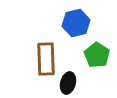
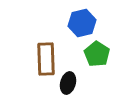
blue hexagon: moved 6 px right
green pentagon: moved 1 px up
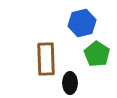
black ellipse: moved 2 px right; rotated 15 degrees counterclockwise
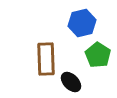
green pentagon: moved 1 px right, 1 px down
black ellipse: moved 1 px right, 1 px up; rotated 45 degrees counterclockwise
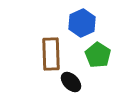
blue hexagon: rotated 12 degrees counterclockwise
brown rectangle: moved 5 px right, 5 px up
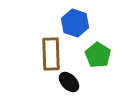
blue hexagon: moved 7 px left; rotated 16 degrees counterclockwise
black ellipse: moved 2 px left
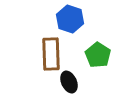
blue hexagon: moved 5 px left, 4 px up
black ellipse: rotated 20 degrees clockwise
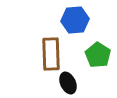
blue hexagon: moved 5 px right, 1 px down; rotated 24 degrees counterclockwise
black ellipse: moved 1 px left, 1 px down
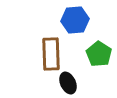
green pentagon: moved 1 px right, 1 px up
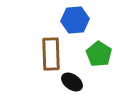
black ellipse: moved 4 px right, 1 px up; rotated 30 degrees counterclockwise
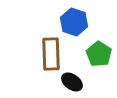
blue hexagon: moved 1 px left, 2 px down; rotated 24 degrees clockwise
